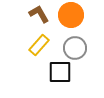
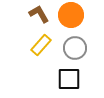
yellow rectangle: moved 2 px right
black square: moved 9 px right, 7 px down
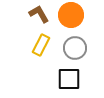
yellow rectangle: rotated 15 degrees counterclockwise
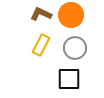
brown L-shape: moved 2 px right; rotated 35 degrees counterclockwise
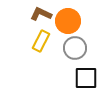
orange circle: moved 3 px left, 6 px down
yellow rectangle: moved 4 px up
black square: moved 17 px right, 1 px up
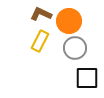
orange circle: moved 1 px right
yellow rectangle: moved 1 px left
black square: moved 1 px right
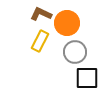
orange circle: moved 2 px left, 2 px down
gray circle: moved 4 px down
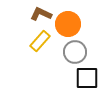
orange circle: moved 1 px right, 1 px down
yellow rectangle: rotated 15 degrees clockwise
